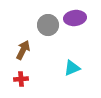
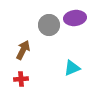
gray circle: moved 1 px right
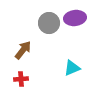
gray circle: moved 2 px up
brown arrow: rotated 12 degrees clockwise
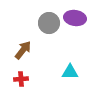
purple ellipse: rotated 15 degrees clockwise
cyan triangle: moved 2 px left, 4 px down; rotated 24 degrees clockwise
